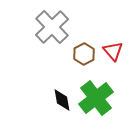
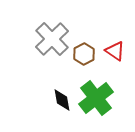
gray cross: moved 12 px down
red triangle: moved 2 px right; rotated 15 degrees counterclockwise
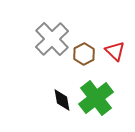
red triangle: rotated 10 degrees clockwise
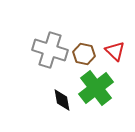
gray cross: moved 2 px left, 11 px down; rotated 28 degrees counterclockwise
brown hexagon: rotated 20 degrees counterclockwise
green cross: moved 10 px up
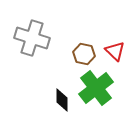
gray cross: moved 18 px left, 12 px up
black diamond: rotated 10 degrees clockwise
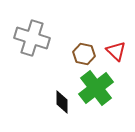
red triangle: moved 1 px right
black diamond: moved 2 px down
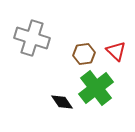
brown hexagon: rotated 20 degrees counterclockwise
black diamond: rotated 35 degrees counterclockwise
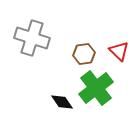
red triangle: moved 3 px right
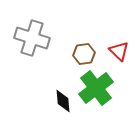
black diamond: moved 1 px right, 1 px up; rotated 30 degrees clockwise
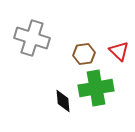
green cross: rotated 28 degrees clockwise
